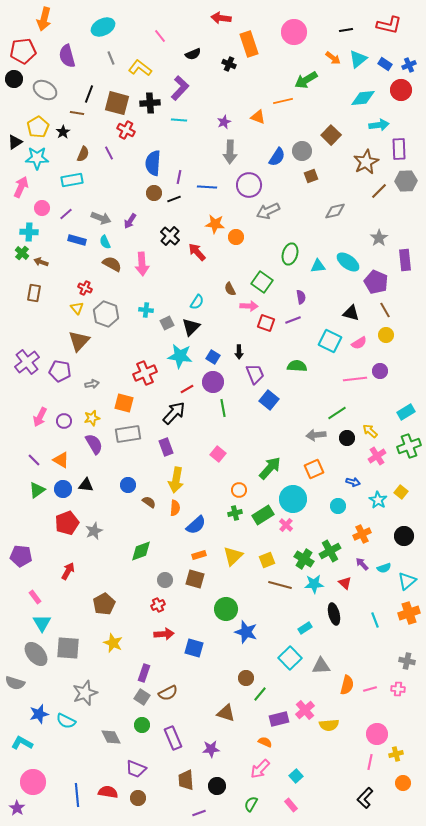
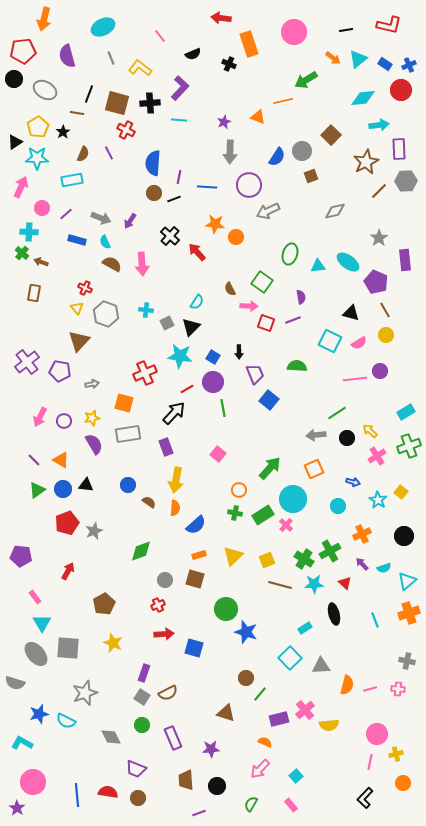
green cross at (235, 513): rotated 24 degrees clockwise
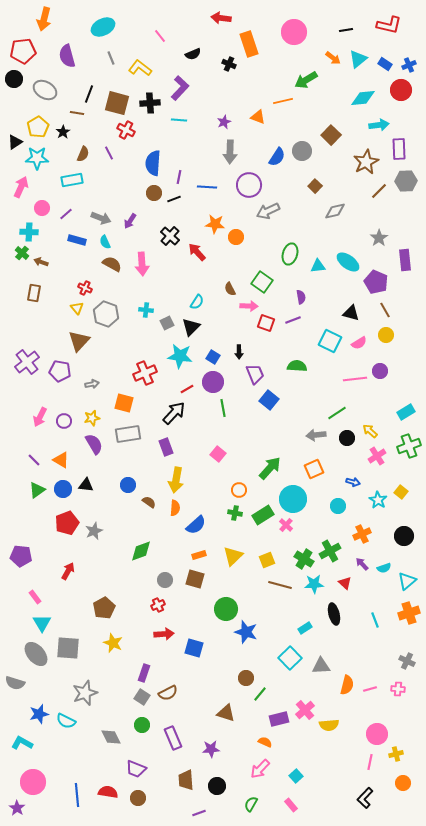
brown square at (311, 176): moved 4 px right, 10 px down; rotated 24 degrees counterclockwise
brown pentagon at (104, 604): moved 4 px down
gray cross at (407, 661): rotated 14 degrees clockwise
